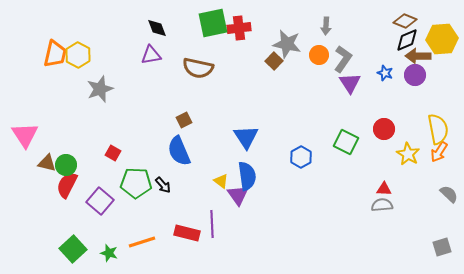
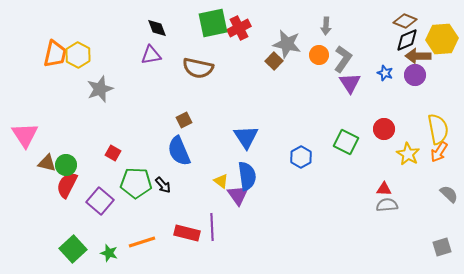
red cross at (239, 28): rotated 20 degrees counterclockwise
gray semicircle at (382, 205): moved 5 px right
purple line at (212, 224): moved 3 px down
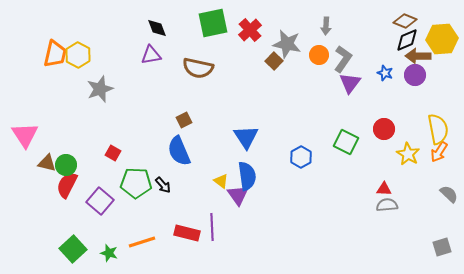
red cross at (239, 28): moved 11 px right, 2 px down; rotated 15 degrees counterclockwise
purple triangle at (350, 83): rotated 10 degrees clockwise
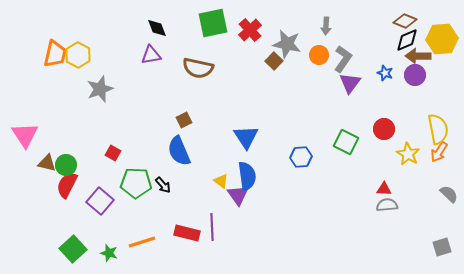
blue hexagon at (301, 157): rotated 25 degrees clockwise
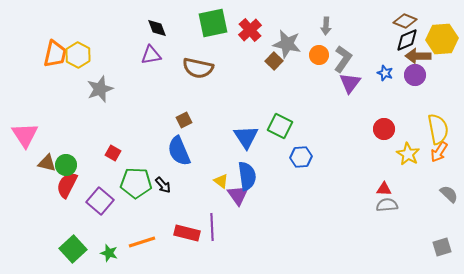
green square at (346, 142): moved 66 px left, 16 px up
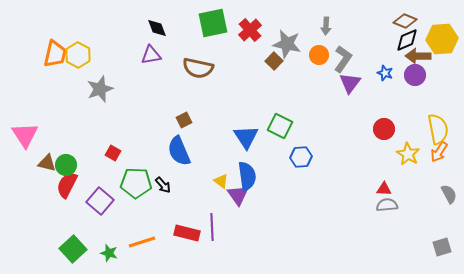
gray semicircle at (449, 194): rotated 18 degrees clockwise
